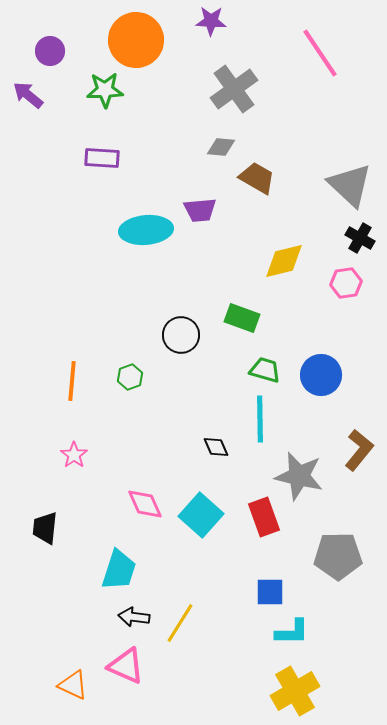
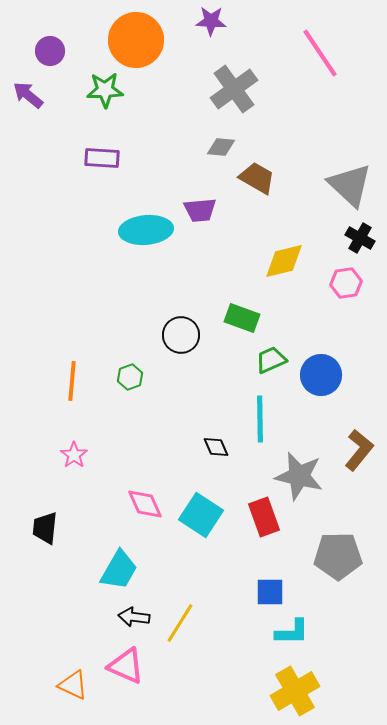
green trapezoid: moved 6 px right, 10 px up; rotated 40 degrees counterclockwise
cyan square: rotated 9 degrees counterclockwise
cyan trapezoid: rotated 12 degrees clockwise
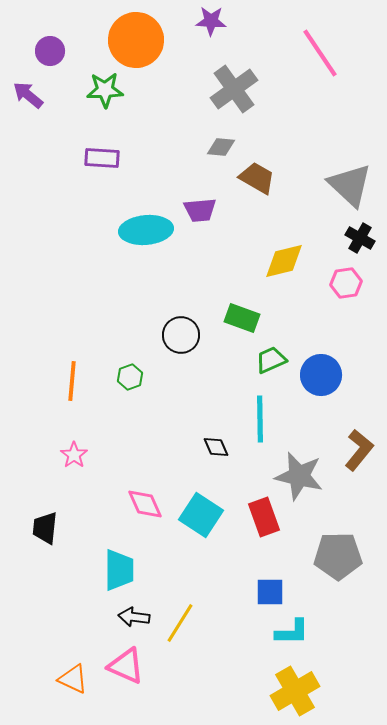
cyan trapezoid: rotated 30 degrees counterclockwise
orange triangle: moved 6 px up
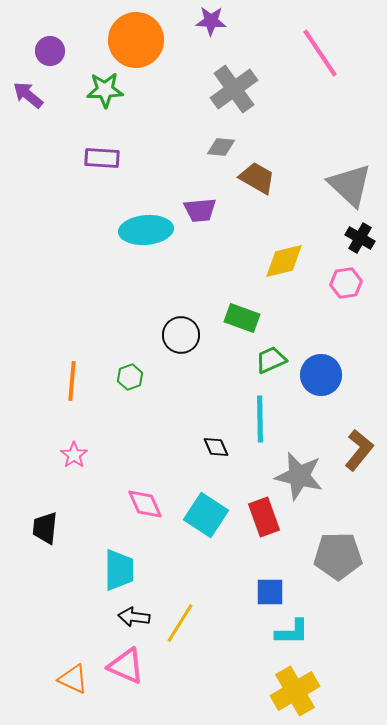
cyan square: moved 5 px right
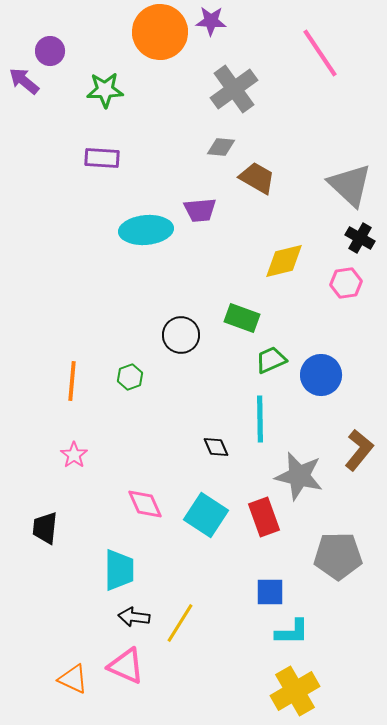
orange circle: moved 24 px right, 8 px up
purple arrow: moved 4 px left, 14 px up
